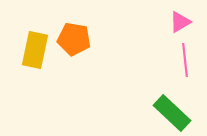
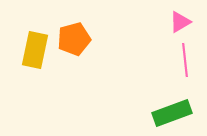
orange pentagon: rotated 24 degrees counterclockwise
green rectangle: rotated 63 degrees counterclockwise
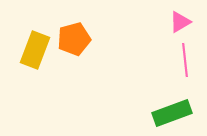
yellow rectangle: rotated 9 degrees clockwise
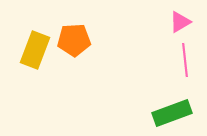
orange pentagon: moved 1 px down; rotated 12 degrees clockwise
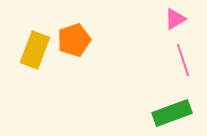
pink triangle: moved 5 px left, 3 px up
orange pentagon: rotated 16 degrees counterclockwise
pink line: moved 2 px left; rotated 12 degrees counterclockwise
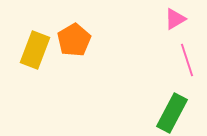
orange pentagon: rotated 12 degrees counterclockwise
pink line: moved 4 px right
green rectangle: rotated 42 degrees counterclockwise
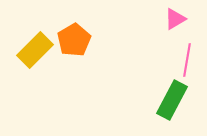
yellow rectangle: rotated 24 degrees clockwise
pink line: rotated 28 degrees clockwise
green rectangle: moved 13 px up
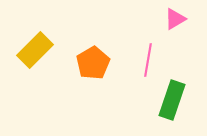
orange pentagon: moved 19 px right, 23 px down
pink line: moved 39 px left
green rectangle: rotated 9 degrees counterclockwise
